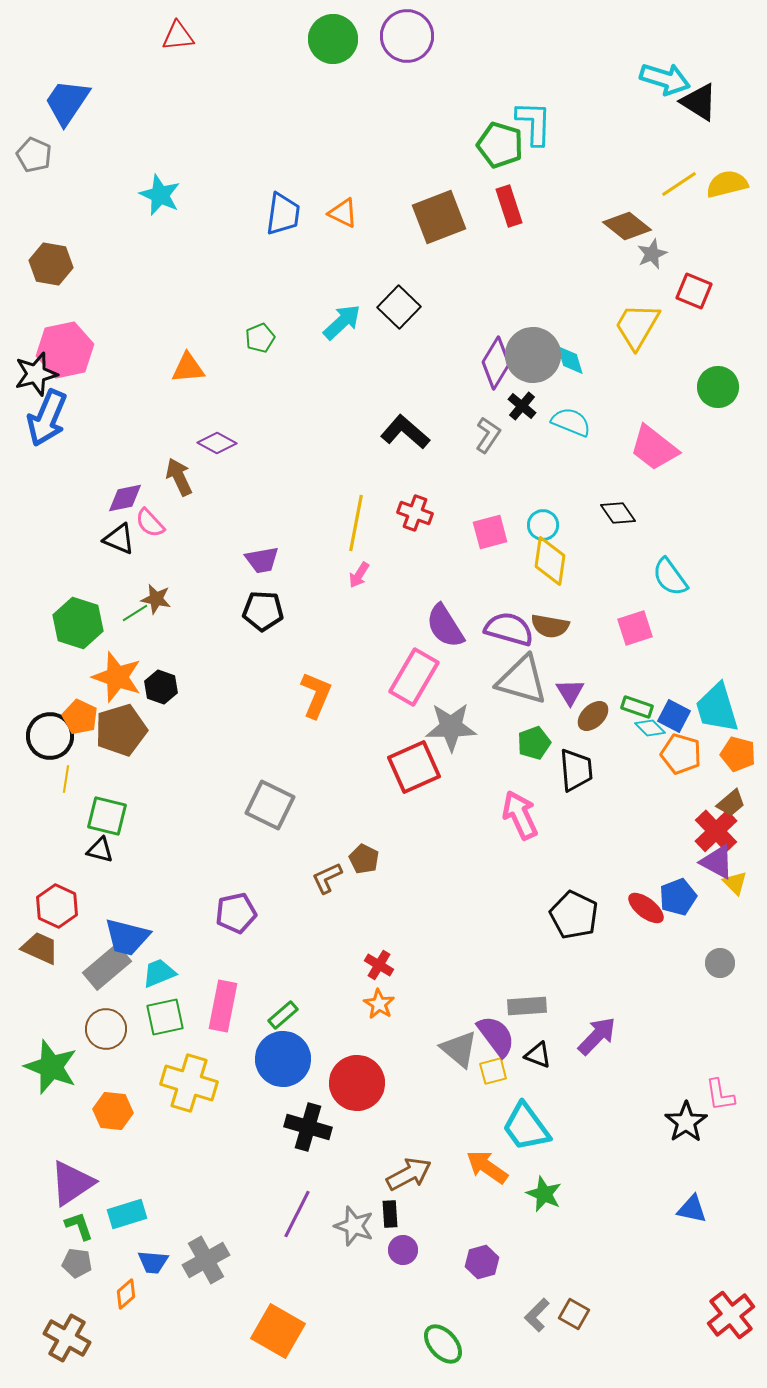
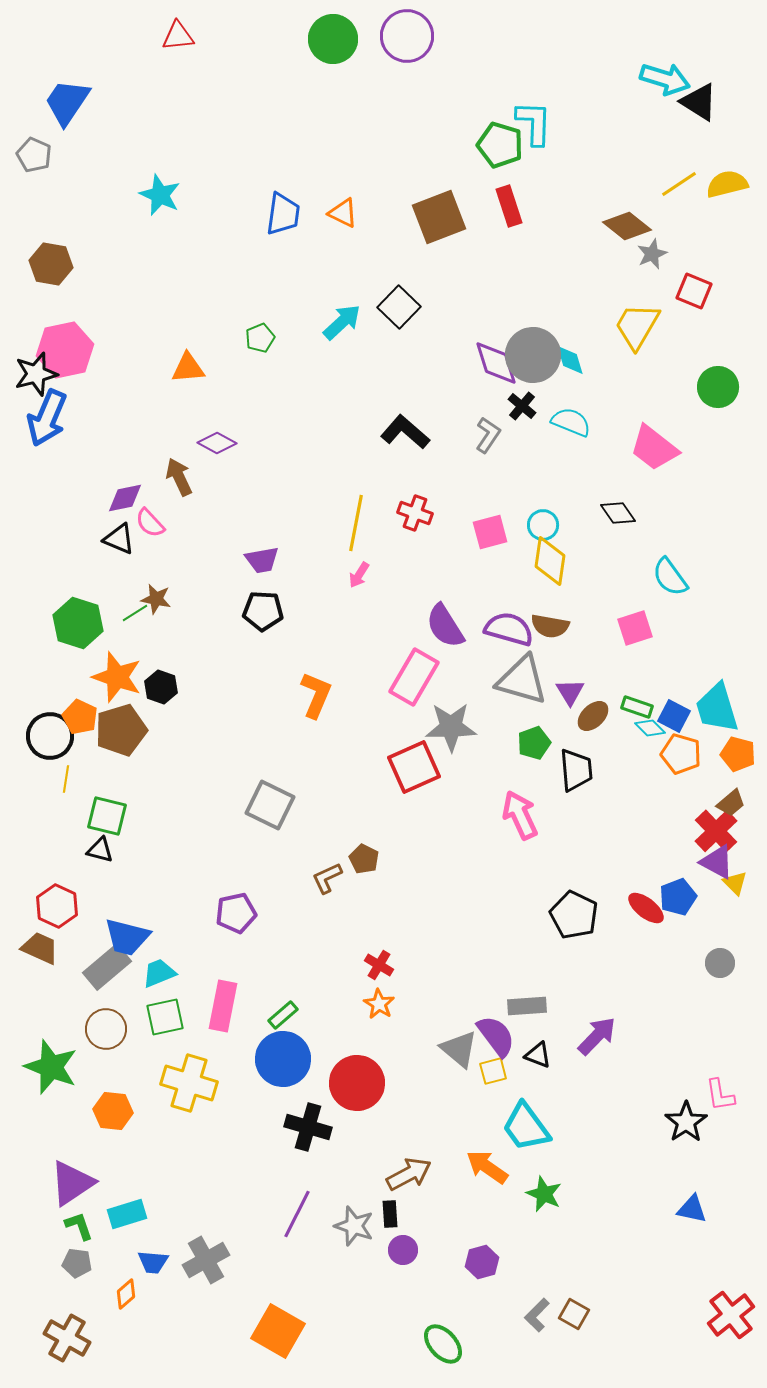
purple diamond at (496, 363): rotated 48 degrees counterclockwise
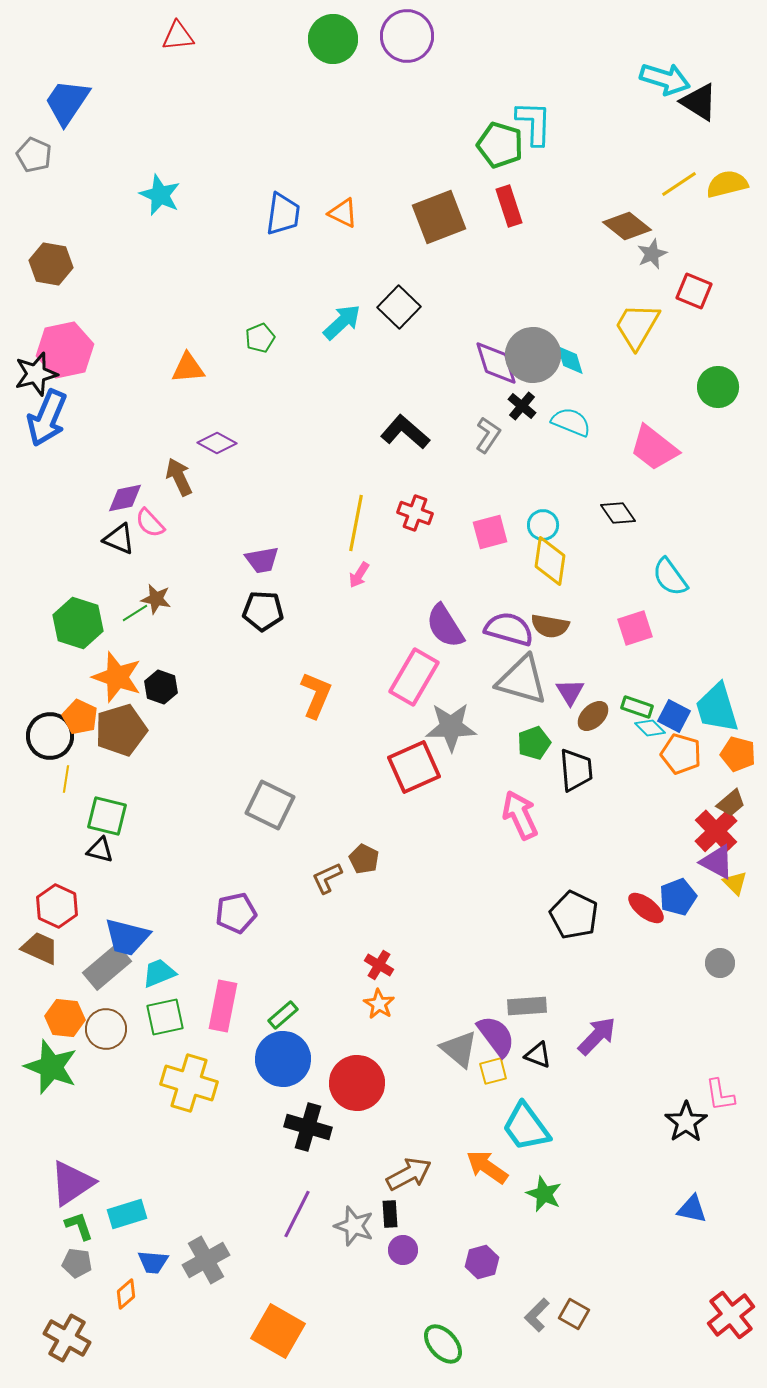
orange hexagon at (113, 1111): moved 48 px left, 93 px up
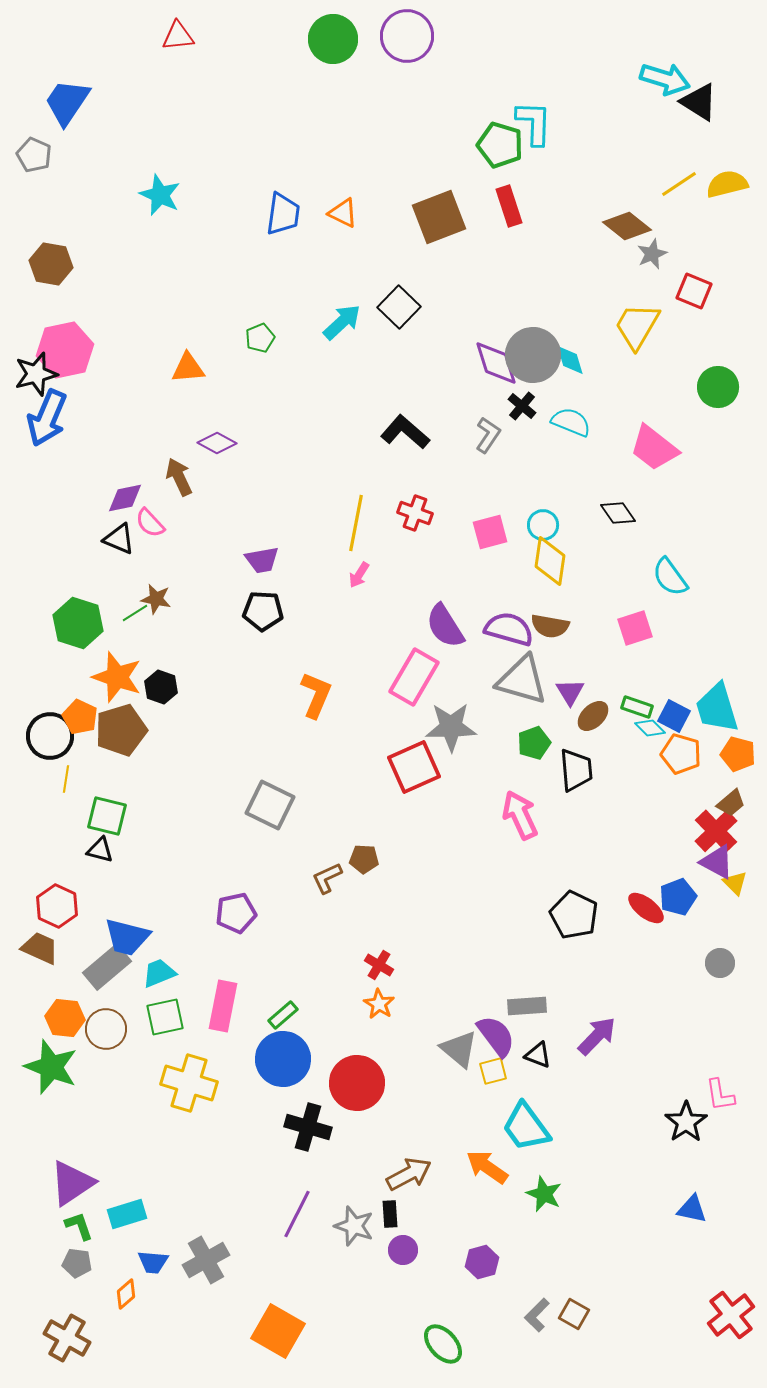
brown pentagon at (364, 859): rotated 24 degrees counterclockwise
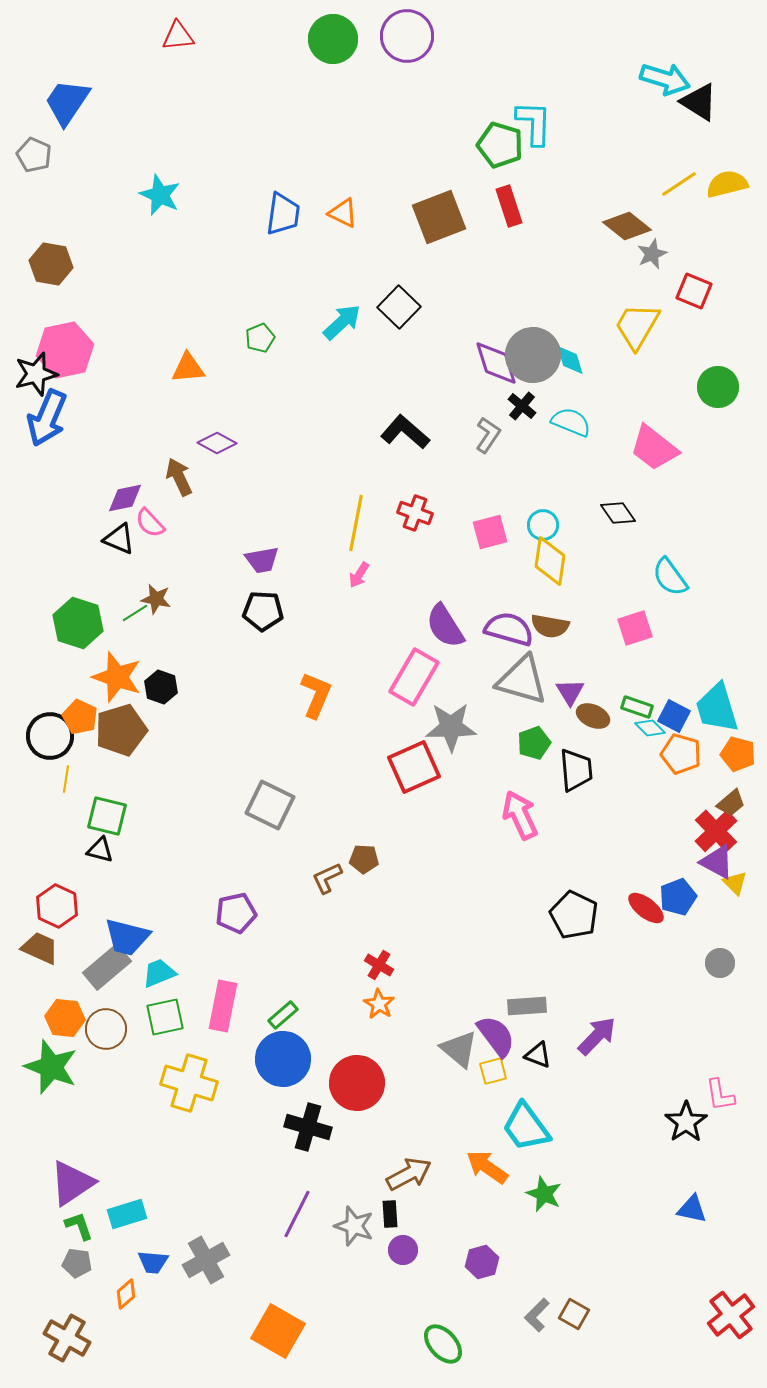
brown ellipse at (593, 716): rotated 68 degrees clockwise
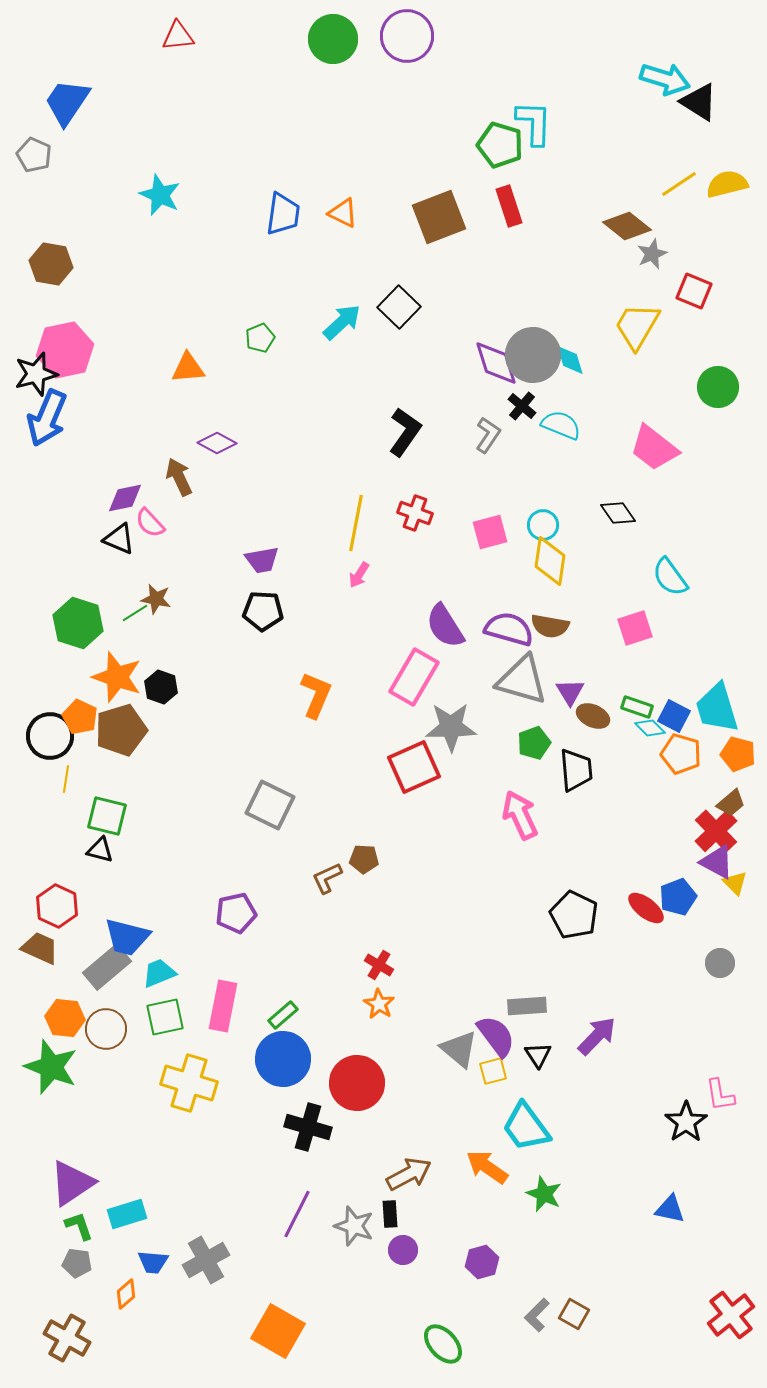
cyan semicircle at (571, 422): moved 10 px left, 3 px down
black L-shape at (405, 432): rotated 84 degrees clockwise
black triangle at (538, 1055): rotated 36 degrees clockwise
blue triangle at (692, 1209): moved 22 px left
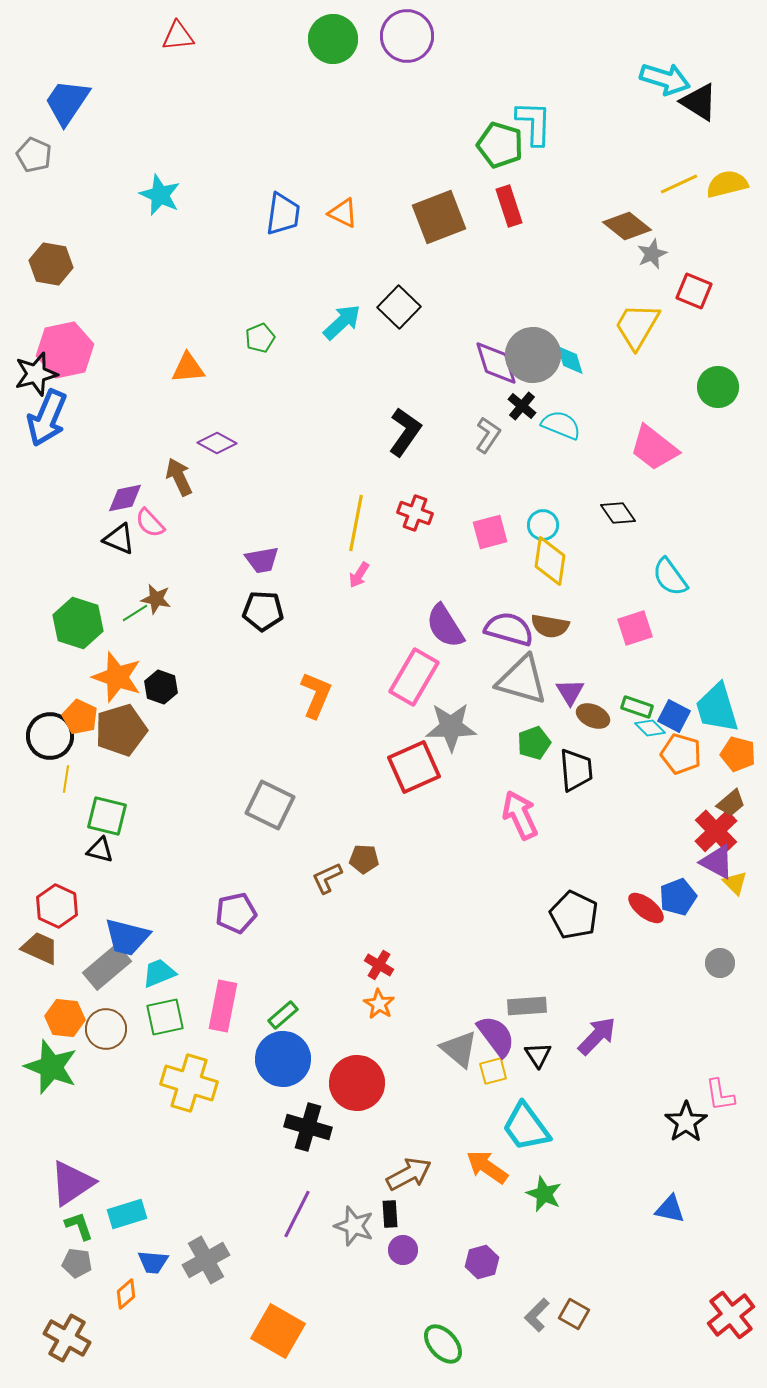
yellow line at (679, 184): rotated 9 degrees clockwise
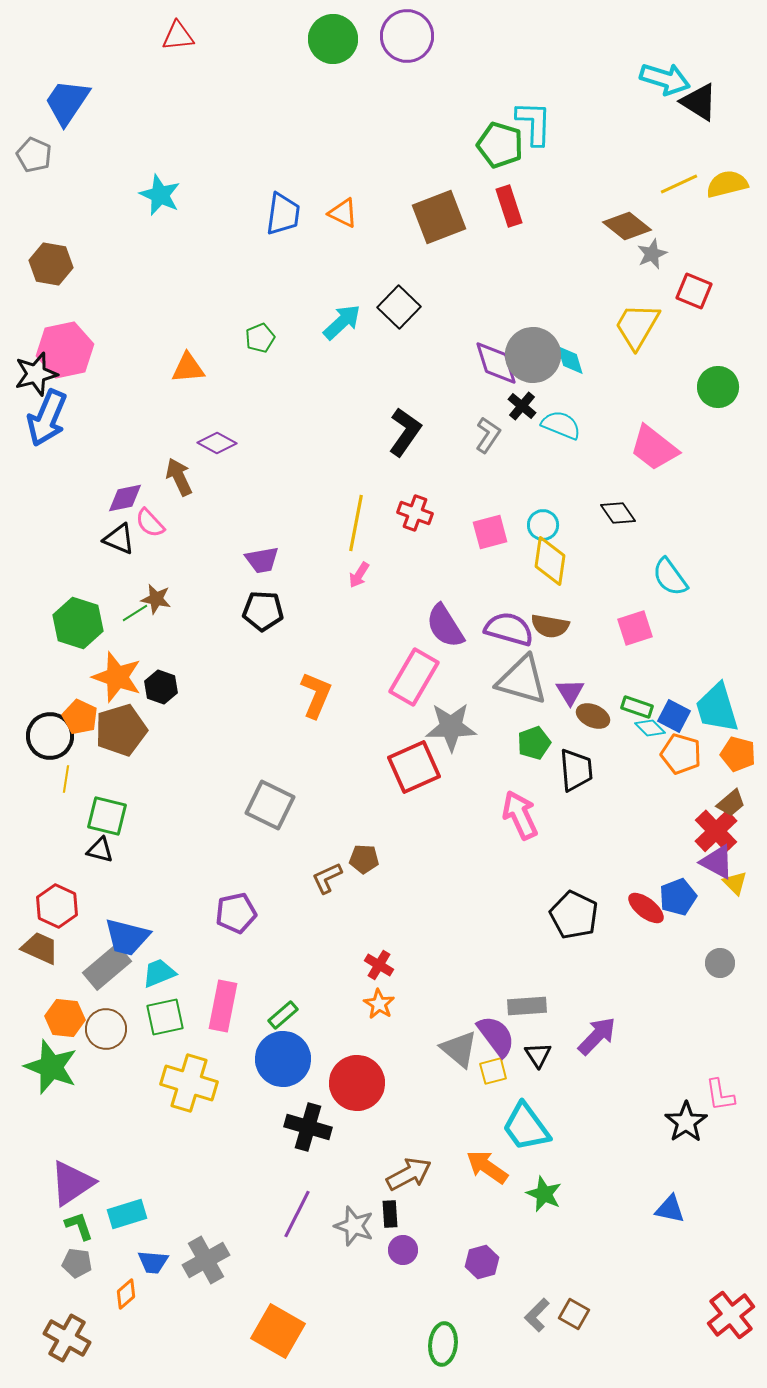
green ellipse at (443, 1344): rotated 48 degrees clockwise
